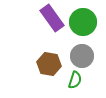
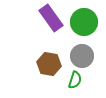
purple rectangle: moved 1 px left
green circle: moved 1 px right
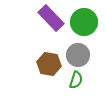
purple rectangle: rotated 8 degrees counterclockwise
gray circle: moved 4 px left, 1 px up
green semicircle: moved 1 px right
